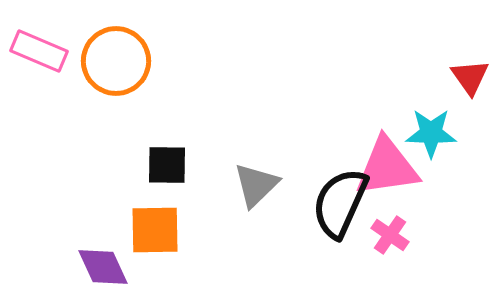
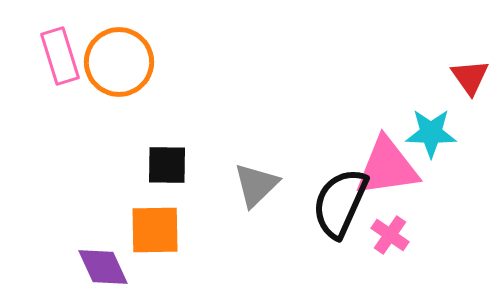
pink rectangle: moved 21 px right, 5 px down; rotated 50 degrees clockwise
orange circle: moved 3 px right, 1 px down
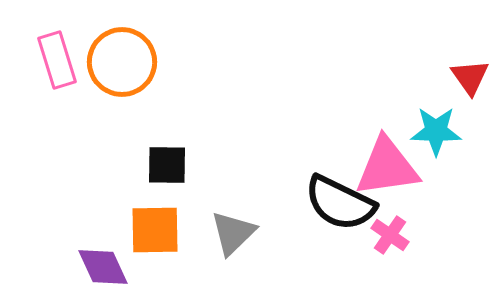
pink rectangle: moved 3 px left, 4 px down
orange circle: moved 3 px right
cyan star: moved 5 px right, 2 px up
gray triangle: moved 23 px left, 48 px down
black semicircle: rotated 88 degrees counterclockwise
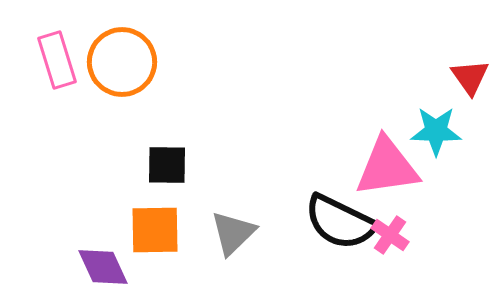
black semicircle: moved 19 px down
